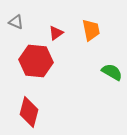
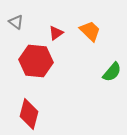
gray triangle: rotated 14 degrees clockwise
orange trapezoid: moved 1 px left, 1 px down; rotated 35 degrees counterclockwise
green semicircle: rotated 100 degrees clockwise
red diamond: moved 2 px down
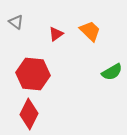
red triangle: moved 1 px down
red hexagon: moved 3 px left, 13 px down
green semicircle: rotated 20 degrees clockwise
red diamond: rotated 12 degrees clockwise
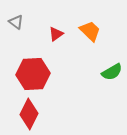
red hexagon: rotated 8 degrees counterclockwise
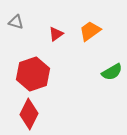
gray triangle: rotated 21 degrees counterclockwise
orange trapezoid: rotated 80 degrees counterclockwise
red hexagon: rotated 16 degrees counterclockwise
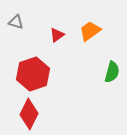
red triangle: moved 1 px right, 1 px down
green semicircle: rotated 45 degrees counterclockwise
